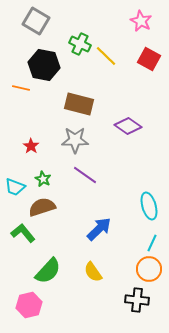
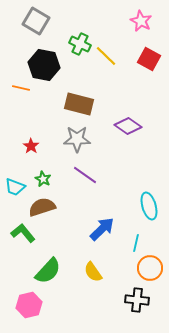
gray star: moved 2 px right, 1 px up
blue arrow: moved 3 px right
cyan line: moved 16 px left; rotated 12 degrees counterclockwise
orange circle: moved 1 px right, 1 px up
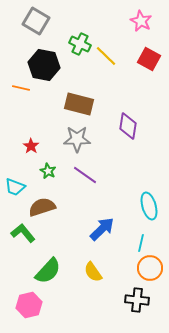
purple diamond: rotated 64 degrees clockwise
green star: moved 5 px right, 8 px up
cyan line: moved 5 px right
